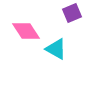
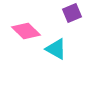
pink diamond: rotated 12 degrees counterclockwise
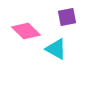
purple square: moved 5 px left, 4 px down; rotated 12 degrees clockwise
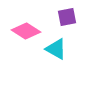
pink diamond: rotated 12 degrees counterclockwise
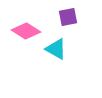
purple square: moved 1 px right
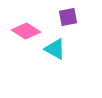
cyan triangle: moved 1 px left
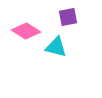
cyan triangle: moved 1 px right, 2 px up; rotated 15 degrees counterclockwise
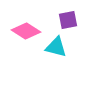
purple square: moved 3 px down
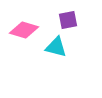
pink diamond: moved 2 px left, 1 px up; rotated 16 degrees counterclockwise
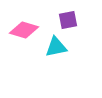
cyan triangle: rotated 25 degrees counterclockwise
